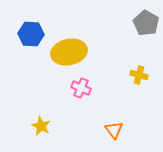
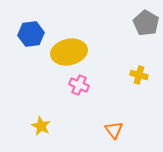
blue hexagon: rotated 10 degrees counterclockwise
pink cross: moved 2 px left, 3 px up
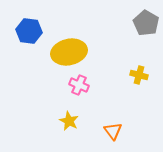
blue hexagon: moved 2 px left, 3 px up; rotated 15 degrees clockwise
yellow star: moved 28 px right, 5 px up
orange triangle: moved 1 px left, 1 px down
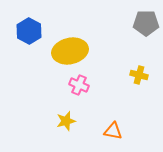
gray pentagon: rotated 30 degrees counterclockwise
blue hexagon: rotated 20 degrees clockwise
yellow ellipse: moved 1 px right, 1 px up
yellow star: moved 3 px left; rotated 30 degrees clockwise
orange triangle: rotated 42 degrees counterclockwise
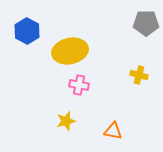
blue hexagon: moved 2 px left
pink cross: rotated 12 degrees counterclockwise
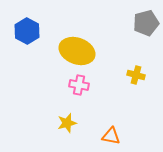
gray pentagon: rotated 15 degrees counterclockwise
yellow ellipse: moved 7 px right; rotated 32 degrees clockwise
yellow cross: moved 3 px left
yellow star: moved 1 px right, 2 px down
orange triangle: moved 2 px left, 5 px down
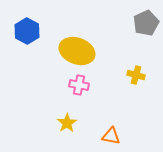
gray pentagon: rotated 10 degrees counterclockwise
yellow star: rotated 18 degrees counterclockwise
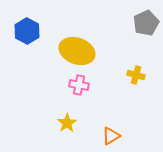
orange triangle: rotated 42 degrees counterclockwise
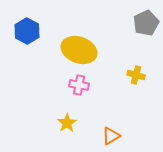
yellow ellipse: moved 2 px right, 1 px up
